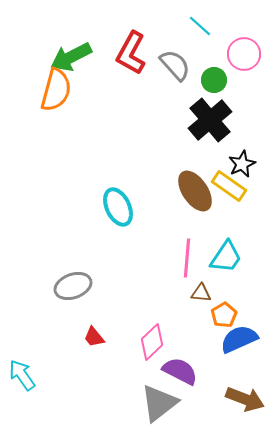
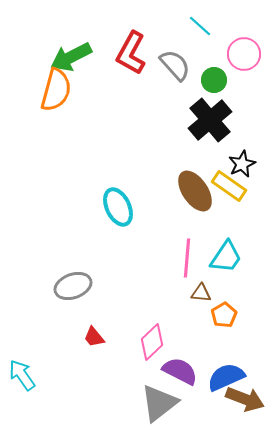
blue semicircle: moved 13 px left, 38 px down
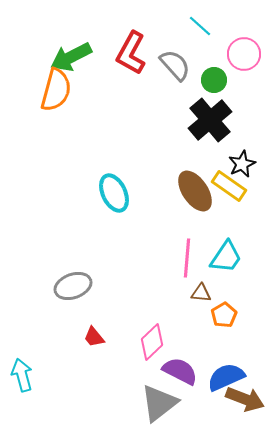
cyan ellipse: moved 4 px left, 14 px up
cyan arrow: rotated 20 degrees clockwise
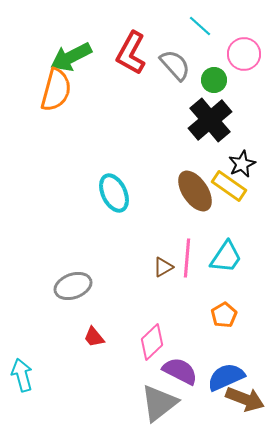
brown triangle: moved 38 px left, 26 px up; rotated 35 degrees counterclockwise
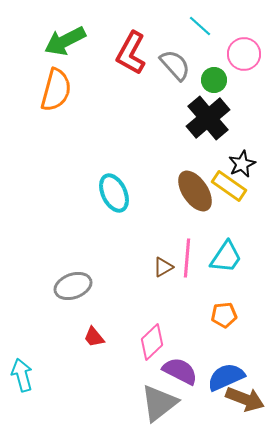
green arrow: moved 6 px left, 16 px up
black cross: moved 2 px left, 2 px up
orange pentagon: rotated 25 degrees clockwise
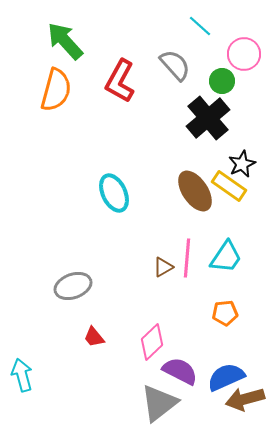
green arrow: rotated 75 degrees clockwise
red L-shape: moved 11 px left, 28 px down
green circle: moved 8 px right, 1 px down
orange pentagon: moved 1 px right, 2 px up
brown arrow: rotated 144 degrees clockwise
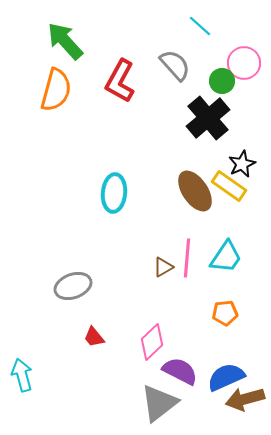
pink circle: moved 9 px down
cyan ellipse: rotated 30 degrees clockwise
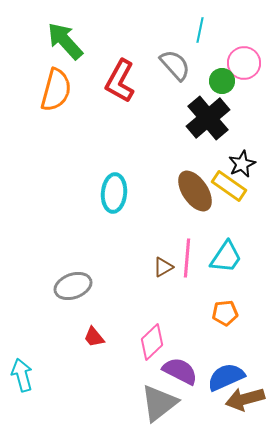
cyan line: moved 4 px down; rotated 60 degrees clockwise
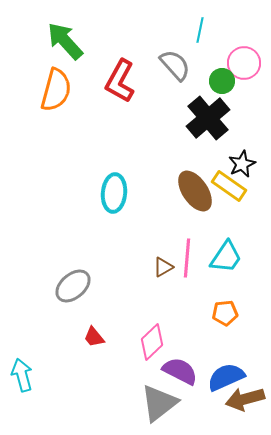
gray ellipse: rotated 21 degrees counterclockwise
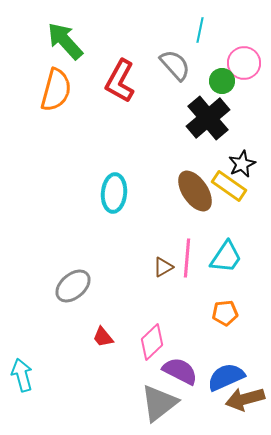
red trapezoid: moved 9 px right
